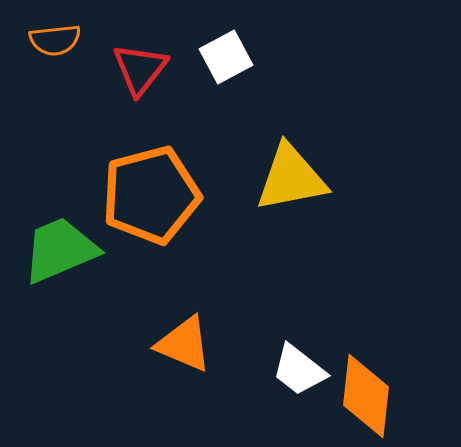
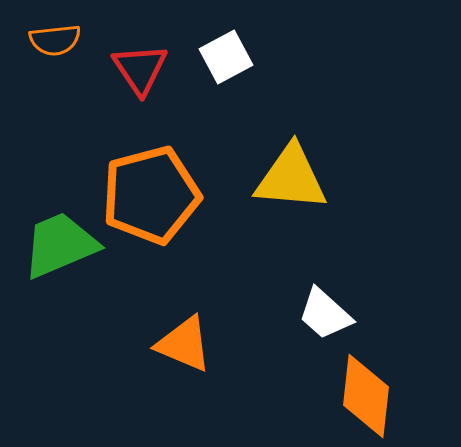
red triangle: rotated 12 degrees counterclockwise
yellow triangle: rotated 16 degrees clockwise
green trapezoid: moved 5 px up
white trapezoid: moved 26 px right, 56 px up; rotated 4 degrees clockwise
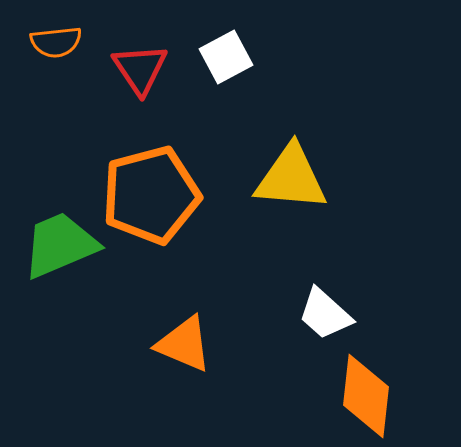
orange semicircle: moved 1 px right, 2 px down
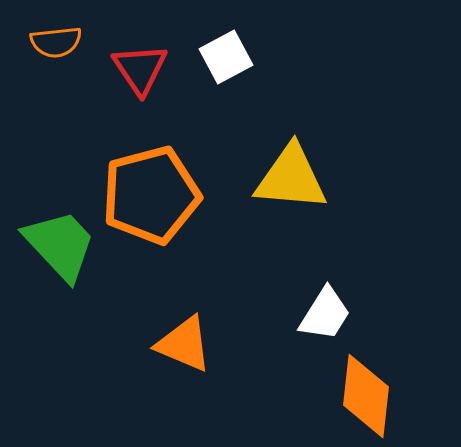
green trapezoid: rotated 70 degrees clockwise
white trapezoid: rotated 100 degrees counterclockwise
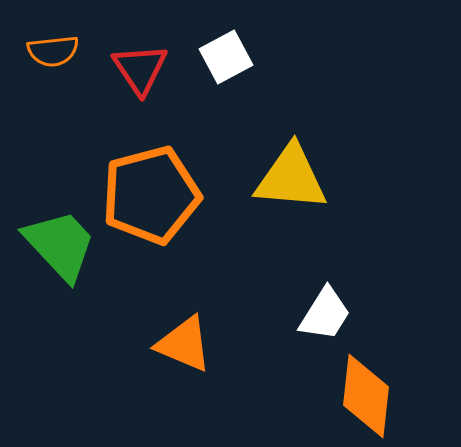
orange semicircle: moved 3 px left, 9 px down
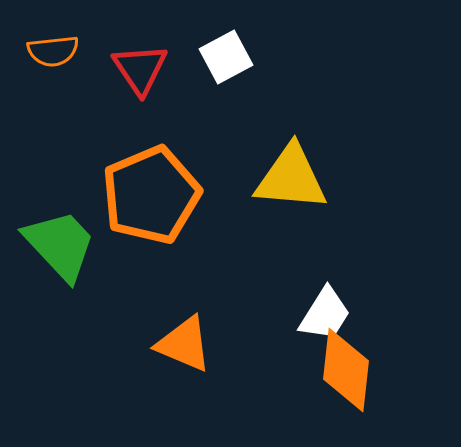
orange pentagon: rotated 8 degrees counterclockwise
orange diamond: moved 20 px left, 26 px up
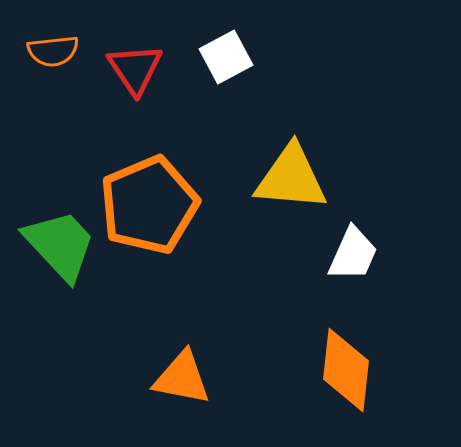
red triangle: moved 5 px left
orange pentagon: moved 2 px left, 10 px down
white trapezoid: moved 28 px right, 60 px up; rotated 8 degrees counterclockwise
orange triangle: moved 2 px left, 34 px down; rotated 12 degrees counterclockwise
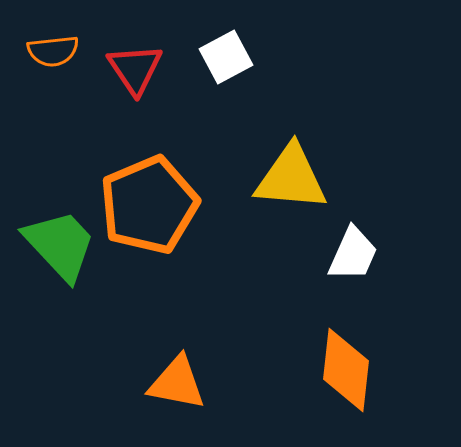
orange triangle: moved 5 px left, 5 px down
